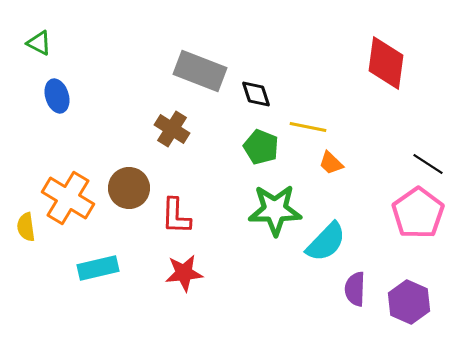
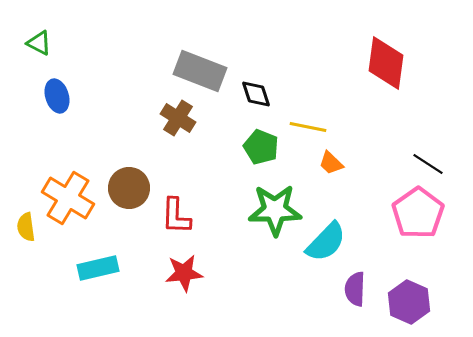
brown cross: moved 6 px right, 11 px up
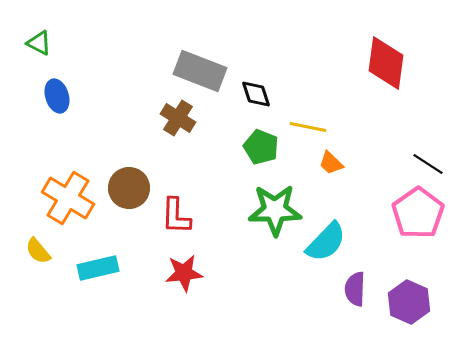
yellow semicircle: moved 12 px right, 24 px down; rotated 32 degrees counterclockwise
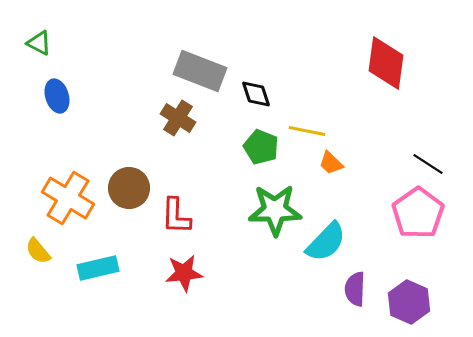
yellow line: moved 1 px left, 4 px down
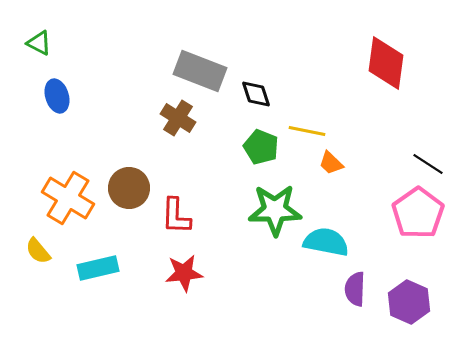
cyan semicircle: rotated 123 degrees counterclockwise
